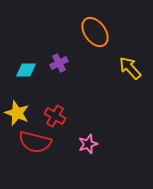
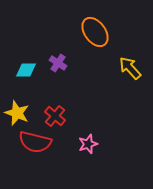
purple cross: moved 1 px left; rotated 30 degrees counterclockwise
red cross: rotated 10 degrees clockwise
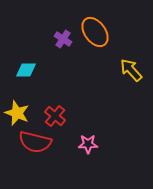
purple cross: moved 5 px right, 24 px up
yellow arrow: moved 1 px right, 2 px down
pink star: rotated 18 degrees clockwise
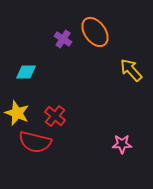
cyan diamond: moved 2 px down
pink star: moved 34 px right
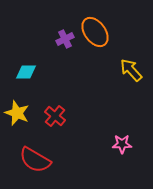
purple cross: moved 2 px right; rotated 30 degrees clockwise
red semicircle: moved 18 px down; rotated 16 degrees clockwise
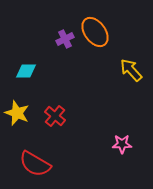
cyan diamond: moved 1 px up
red semicircle: moved 4 px down
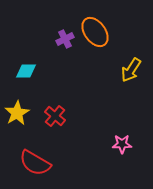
yellow arrow: rotated 105 degrees counterclockwise
yellow star: rotated 20 degrees clockwise
red semicircle: moved 1 px up
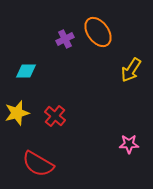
orange ellipse: moved 3 px right
yellow star: rotated 15 degrees clockwise
pink star: moved 7 px right
red semicircle: moved 3 px right, 1 px down
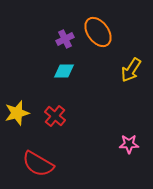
cyan diamond: moved 38 px right
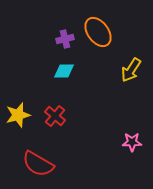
purple cross: rotated 12 degrees clockwise
yellow star: moved 1 px right, 2 px down
pink star: moved 3 px right, 2 px up
